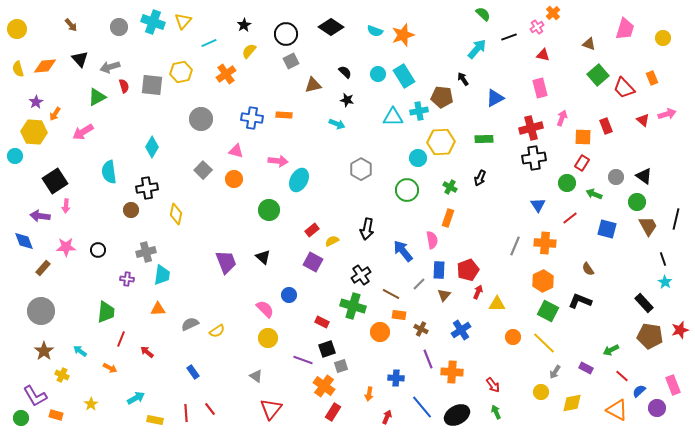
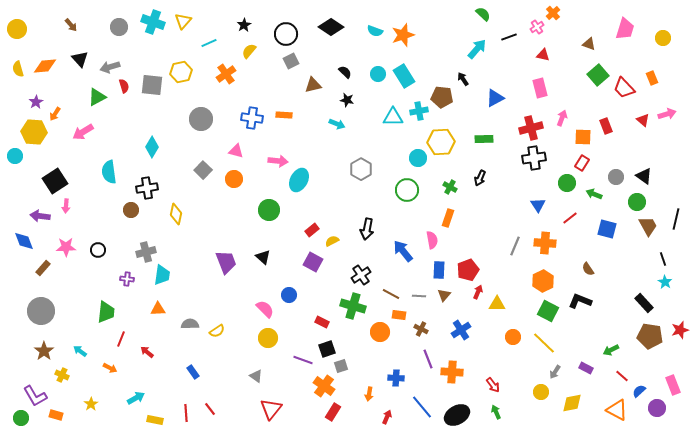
gray line at (419, 284): moved 12 px down; rotated 48 degrees clockwise
gray semicircle at (190, 324): rotated 24 degrees clockwise
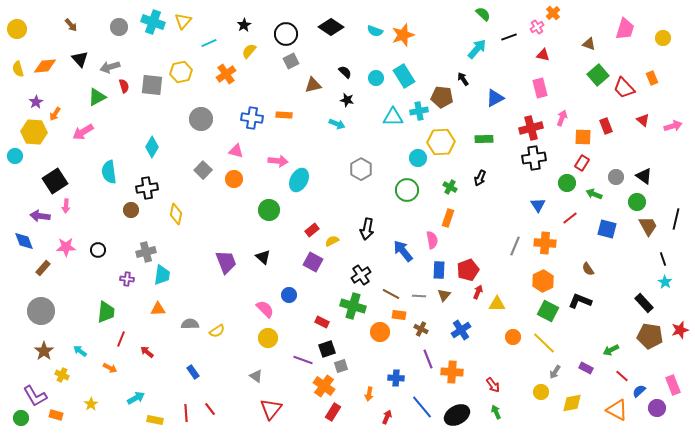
cyan circle at (378, 74): moved 2 px left, 4 px down
pink arrow at (667, 114): moved 6 px right, 12 px down
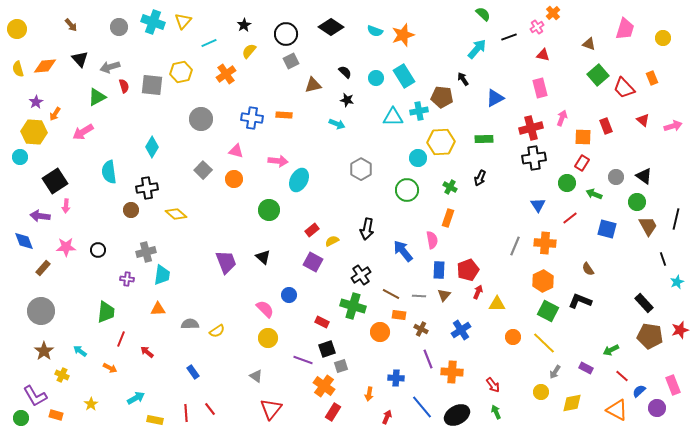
cyan circle at (15, 156): moved 5 px right, 1 px down
yellow diamond at (176, 214): rotated 60 degrees counterclockwise
cyan star at (665, 282): moved 12 px right; rotated 16 degrees clockwise
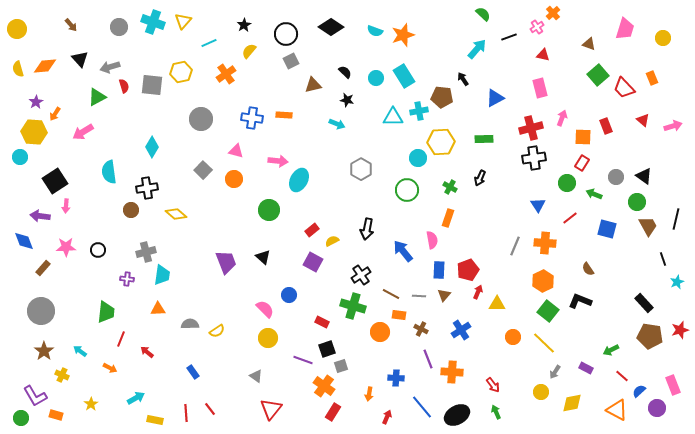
green square at (548, 311): rotated 10 degrees clockwise
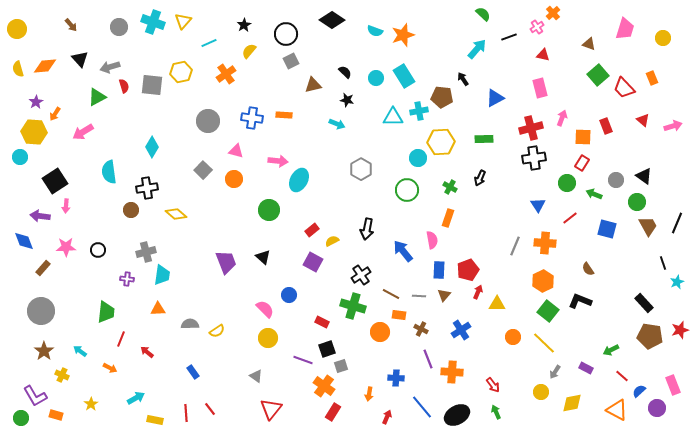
black diamond at (331, 27): moved 1 px right, 7 px up
gray circle at (201, 119): moved 7 px right, 2 px down
gray circle at (616, 177): moved 3 px down
black line at (676, 219): moved 1 px right, 4 px down; rotated 10 degrees clockwise
black line at (663, 259): moved 4 px down
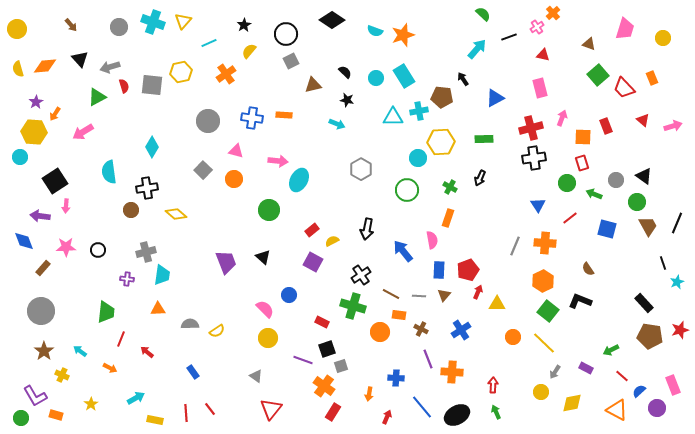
red rectangle at (582, 163): rotated 49 degrees counterclockwise
red arrow at (493, 385): rotated 140 degrees counterclockwise
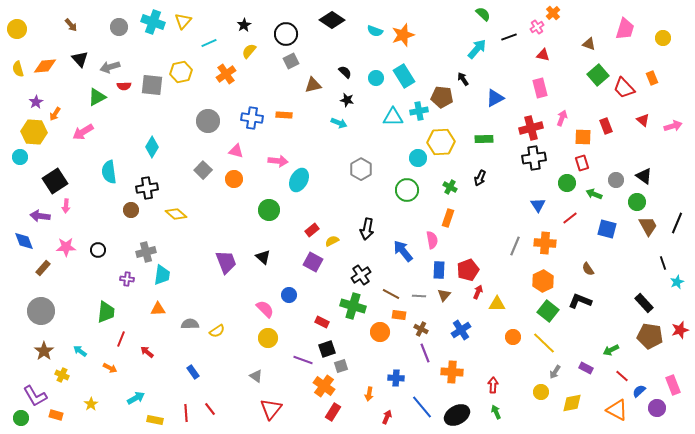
red semicircle at (124, 86): rotated 104 degrees clockwise
cyan arrow at (337, 124): moved 2 px right, 1 px up
purple line at (428, 359): moved 3 px left, 6 px up
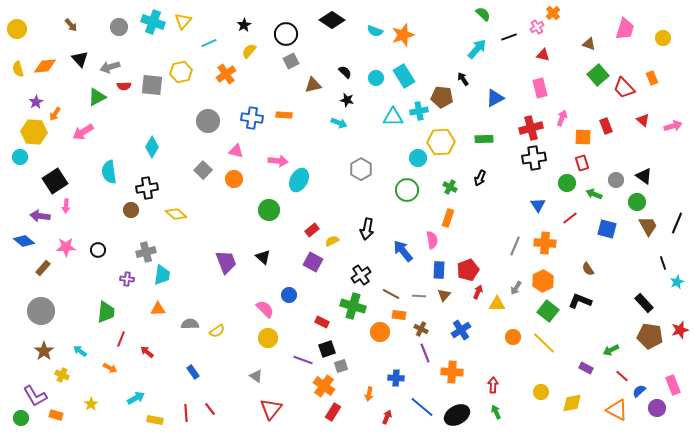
blue diamond at (24, 241): rotated 30 degrees counterclockwise
gray arrow at (555, 372): moved 39 px left, 84 px up
blue line at (422, 407): rotated 10 degrees counterclockwise
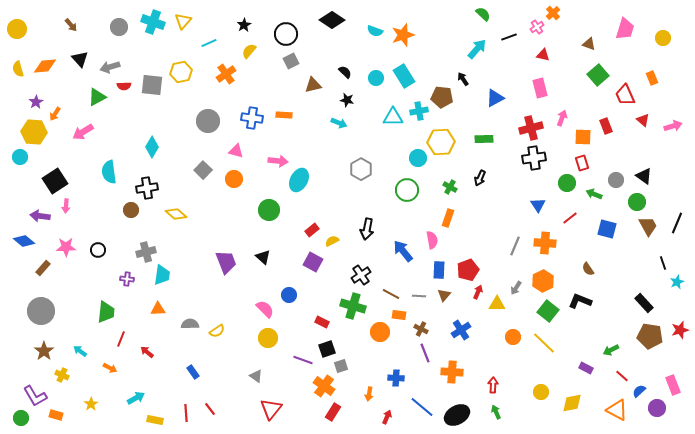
red trapezoid at (624, 88): moved 1 px right, 7 px down; rotated 20 degrees clockwise
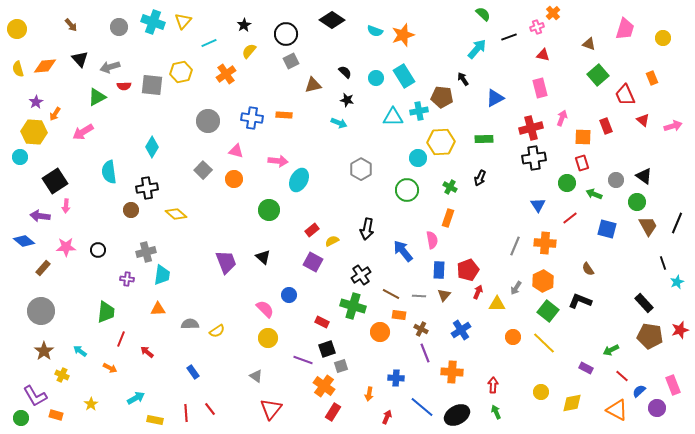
pink cross at (537, 27): rotated 16 degrees clockwise
